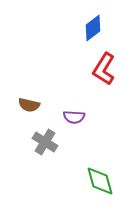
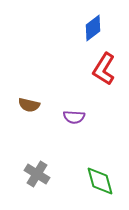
gray cross: moved 8 px left, 32 px down
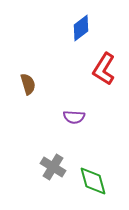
blue diamond: moved 12 px left
brown semicircle: moved 1 px left, 21 px up; rotated 120 degrees counterclockwise
gray cross: moved 16 px right, 7 px up
green diamond: moved 7 px left
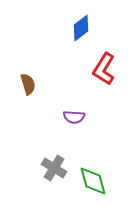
gray cross: moved 1 px right, 1 px down
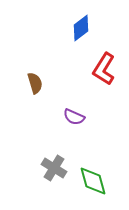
brown semicircle: moved 7 px right, 1 px up
purple semicircle: rotated 20 degrees clockwise
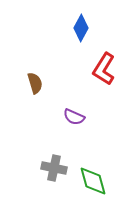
blue diamond: rotated 24 degrees counterclockwise
gray cross: rotated 20 degrees counterclockwise
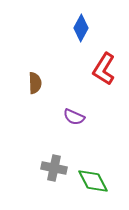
brown semicircle: rotated 15 degrees clockwise
green diamond: rotated 12 degrees counterclockwise
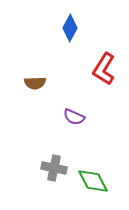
blue diamond: moved 11 px left
brown semicircle: rotated 90 degrees clockwise
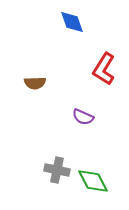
blue diamond: moved 2 px right, 6 px up; rotated 48 degrees counterclockwise
purple semicircle: moved 9 px right
gray cross: moved 3 px right, 2 px down
